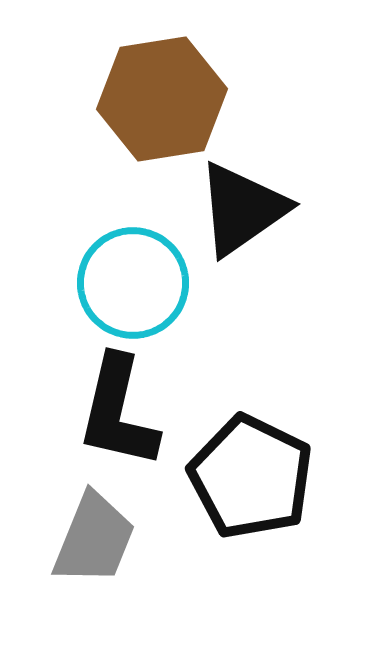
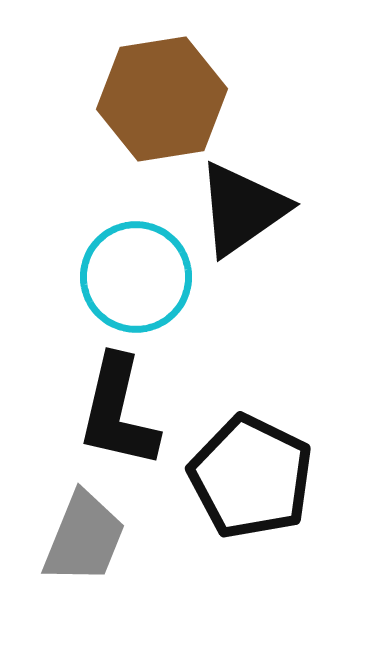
cyan circle: moved 3 px right, 6 px up
gray trapezoid: moved 10 px left, 1 px up
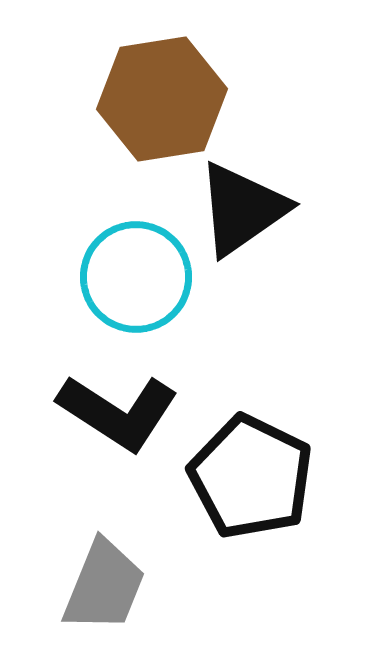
black L-shape: rotated 70 degrees counterclockwise
gray trapezoid: moved 20 px right, 48 px down
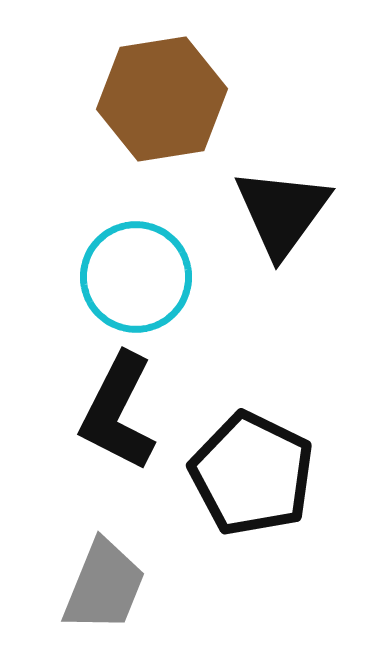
black triangle: moved 40 px right, 3 px down; rotated 19 degrees counterclockwise
black L-shape: rotated 84 degrees clockwise
black pentagon: moved 1 px right, 3 px up
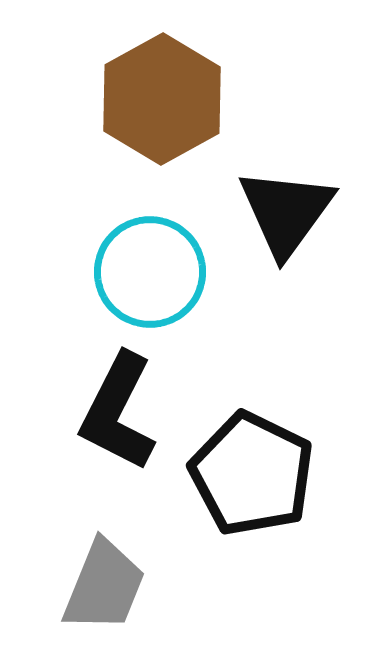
brown hexagon: rotated 20 degrees counterclockwise
black triangle: moved 4 px right
cyan circle: moved 14 px right, 5 px up
